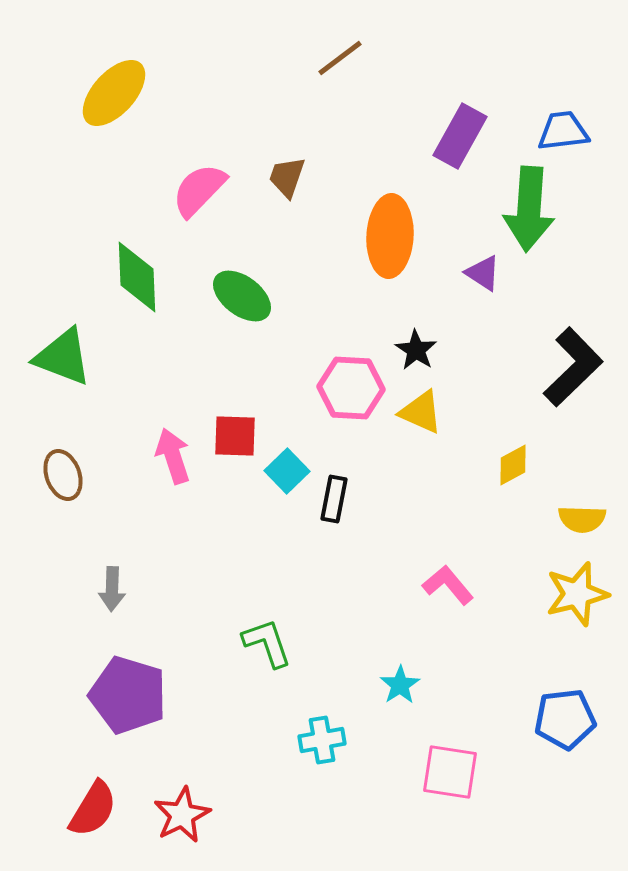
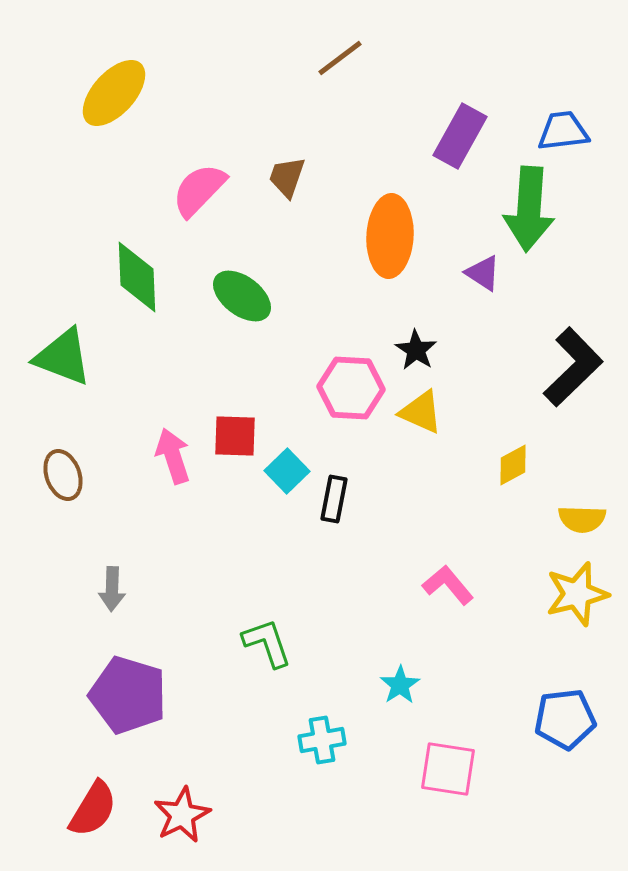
pink square: moved 2 px left, 3 px up
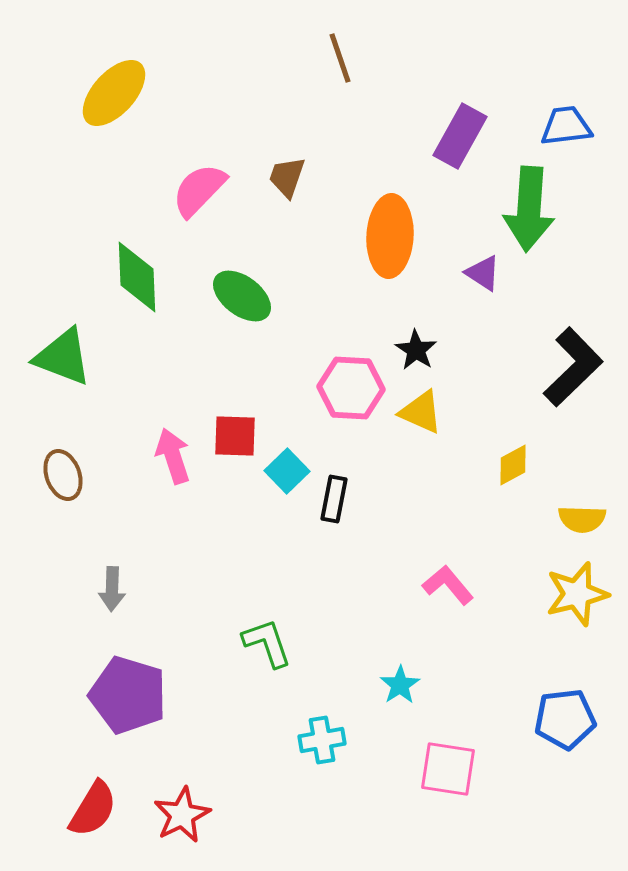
brown line: rotated 72 degrees counterclockwise
blue trapezoid: moved 3 px right, 5 px up
